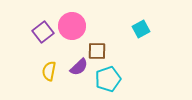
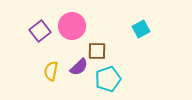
purple square: moved 3 px left, 1 px up
yellow semicircle: moved 2 px right
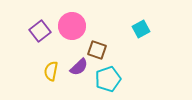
brown square: moved 1 px up; rotated 18 degrees clockwise
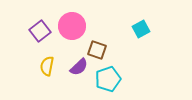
yellow semicircle: moved 4 px left, 5 px up
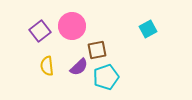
cyan square: moved 7 px right
brown square: rotated 30 degrees counterclockwise
yellow semicircle: rotated 18 degrees counterclockwise
cyan pentagon: moved 2 px left, 2 px up
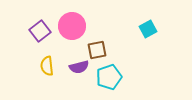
purple semicircle: rotated 30 degrees clockwise
cyan pentagon: moved 3 px right
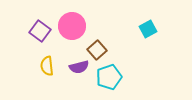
purple square: rotated 15 degrees counterclockwise
brown square: rotated 30 degrees counterclockwise
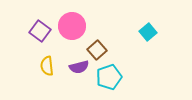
cyan square: moved 3 px down; rotated 12 degrees counterclockwise
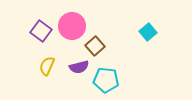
purple square: moved 1 px right
brown square: moved 2 px left, 4 px up
yellow semicircle: rotated 30 degrees clockwise
cyan pentagon: moved 3 px left, 3 px down; rotated 25 degrees clockwise
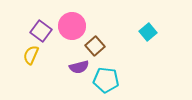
yellow semicircle: moved 16 px left, 11 px up
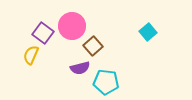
purple square: moved 2 px right, 2 px down
brown square: moved 2 px left
purple semicircle: moved 1 px right, 1 px down
cyan pentagon: moved 2 px down
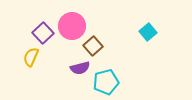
purple square: rotated 10 degrees clockwise
yellow semicircle: moved 2 px down
cyan pentagon: rotated 20 degrees counterclockwise
